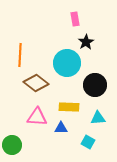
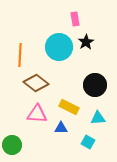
cyan circle: moved 8 px left, 16 px up
yellow rectangle: rotated 24 degrees clockwise
pink triangle: moved 3 px up
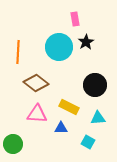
orange line: moved 2 px left, 3 px up
green circle: moved 1 px right, 1 px up
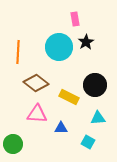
yellow rectangle: moved 10 px up
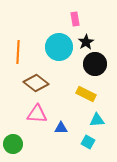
black circle: moved 21 px up
yellow rectangle: moved 17 px right, 3 px up
cyan triangle: moved 1 px left, 2 px down
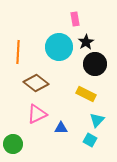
pink triangle: rotated 30 degrees counterclockwise
cyan triangle: rotated 42 degrees counterclockwise
cyan square: moved 2 px right, 2 px up
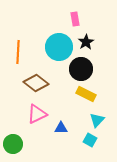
black circle: moved 14 px left, 5 px down
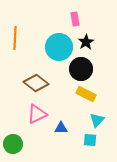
orange line: moved 3 px left, 14 px up
cyan square: rotated 24 degrees counterclockwise
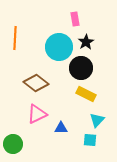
black circle: moved 1 px up
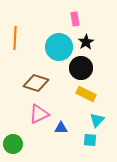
brown diamond: rotated 20 degrees counterclockwise
pink triangle: moved 2 px right
